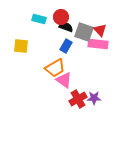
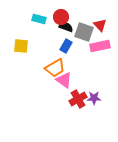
red triangle: moved 5 px up
pink rectangle: moved 2 px right, 2 px down; rotated 18 degrees counterclockwise
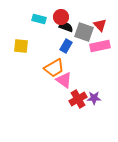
orange trapezoid: moved 1 px left
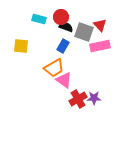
blue rectangle: moved 3 px left
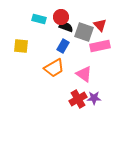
pink triangle: moved 20 px right, 6 px up
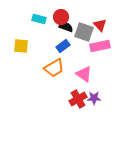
blue rectangle: rotated 24 degrees clockwise
